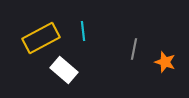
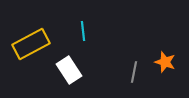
yellow rectangle: moved 10 px left, 6 px down
gray line: moved 23 px down
white rectangle: moved 5 px right; rotated 16 degrees clockwise
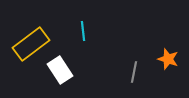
yellow rectangle: rotated 9 degrees counterclockwise
orange star: moved 3 px right, 3 px up
white rectangle: moved 9 px left
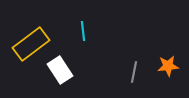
orange star: moved 7 px down; rotated 25 degrees counterclockwise
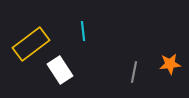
orange star: moved 2 px right, 2 px up
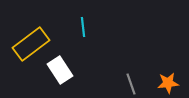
cyan line: moved 4 px up
orange star: moved 2 px left, 19 px down
gray line: moved 3 px left, 12 px down; rotated 30 degrees counterclockwise
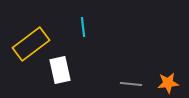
white rectangle: rotated 20 degrees clockwise
gray line: rotated 65 degrees counterclockwise
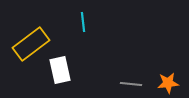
cyan line: moved 5 px up
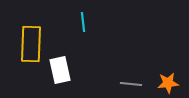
yellow rectangle: rotated 51 degrees counterclockwise
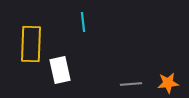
gray line: rotated 10 degrees counterclockwise
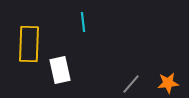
yellow rectangle: moved 2 px left
gray line: rotated 45 degrees counterclockwise
